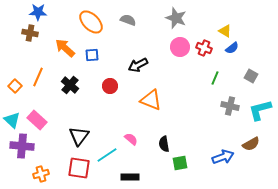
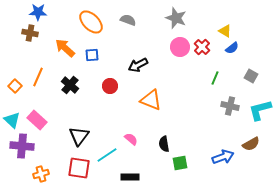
red cross: moved 2 px left, 1 px up; rotated 21 degrees clockwise
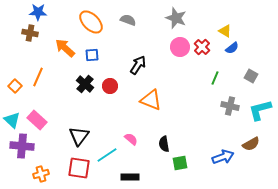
black arrow: rotated 150 degrees clockwise
black cross: moved 15 px right, 1 px up
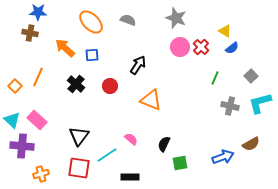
red cross: moved 1 px left
gray square: rotated 16 degrees clockwise
black cross: moved 9 px left
cyan L-shape: moved 7 px up
black semicircle: rotated 35 degrees clockwise
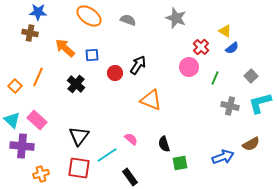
orange ellipse: moved 2 px left, 6 px up; rotated 10 degrees counterclockwise
pink circle: moved 9 px right, 20 px down
red circle: moved 5 px right, 13 px up
black semicircle: rotated 42 degrees counterclockwise
black rectangle: rotated 54 degrees clockwise
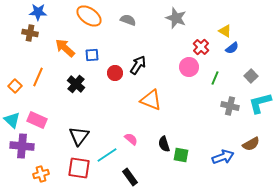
pink rectangle: rotated 18 degrees counterclockwise
green square: moved 1 px right, 8 px up; rotated 21 degrees clockwise
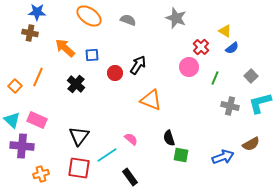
blue star: moved 1 px left
black semicircle: moved 5 px right, 6 px up
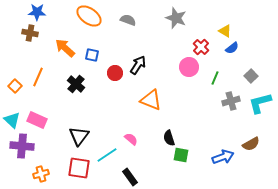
blue square: rotated 16 degrees clockwise
gray cross: moved 1 px right, 5 px up; rotated 30 degrees counterclockwise
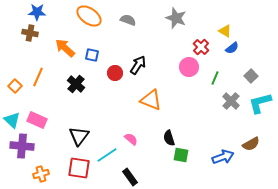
gray cross: rotated 30 degrees counterclockwise
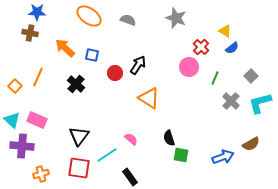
orange triangle: moved 2 px left, 2 px up; rotated 10 degrees clockwise
